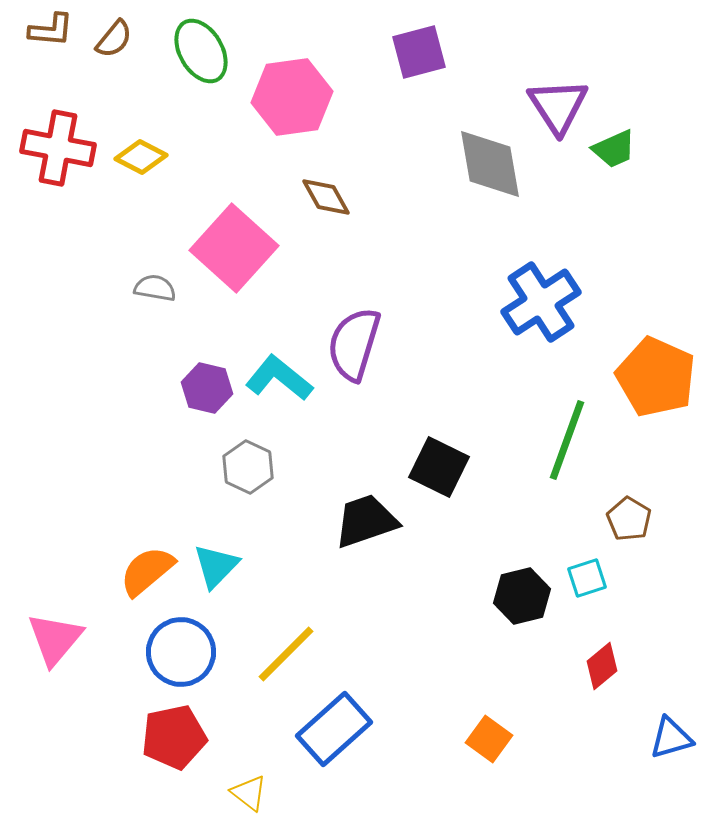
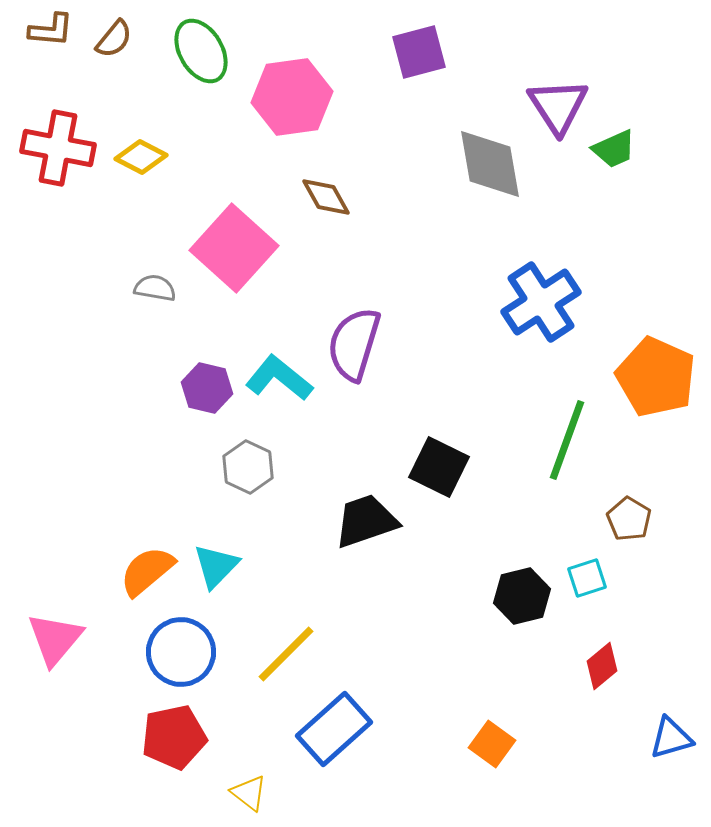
orange square: moved 3 px right, 5 px down
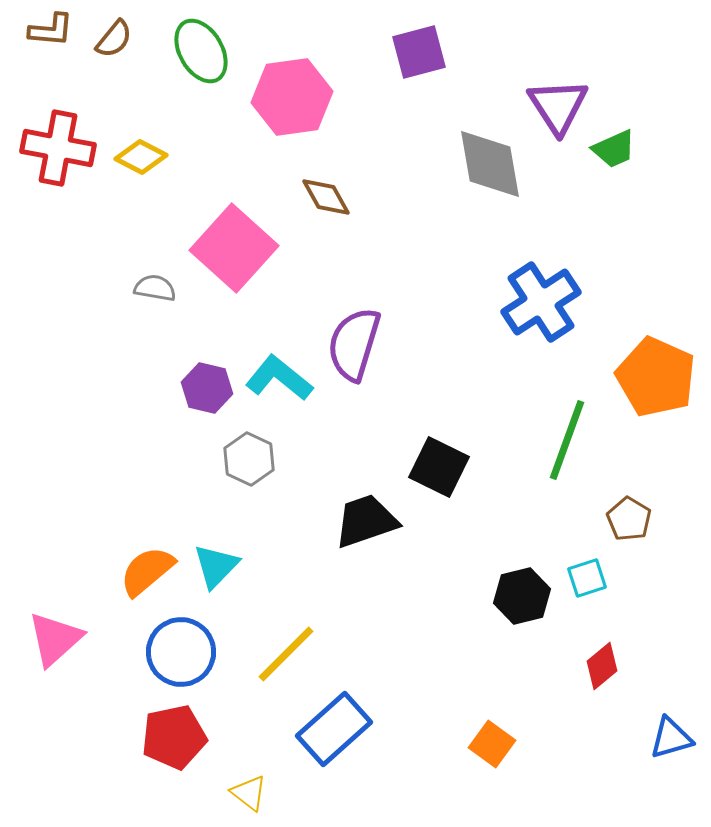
gray hexagon: moved 1 px right, 8 px up
pink triangle: rotated 8 degrees clockwise
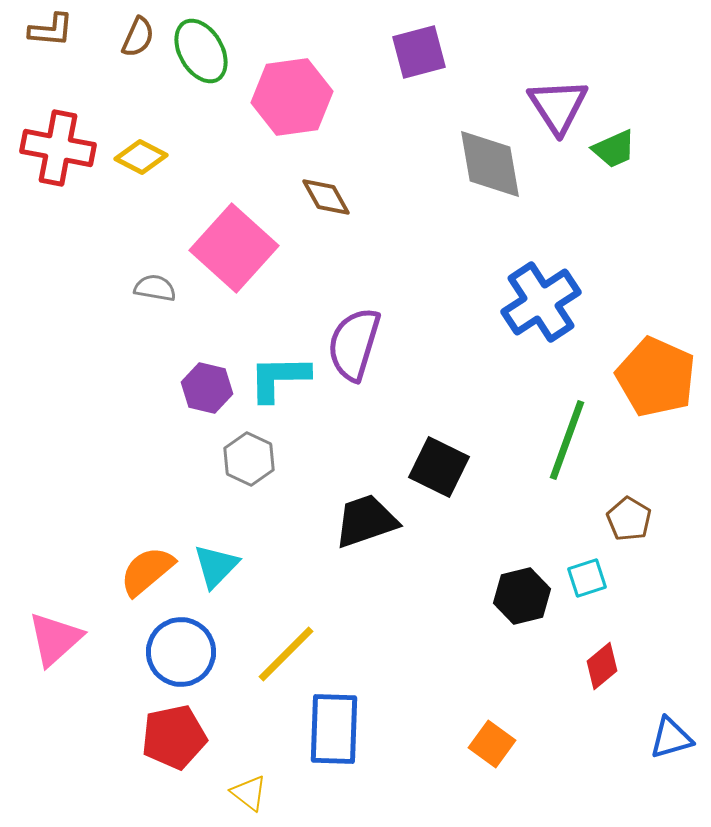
brown semicircle: moved 24 px right, 2 px up; rotated 15 degrees counterclockwise
cyan L-shape: rotated 40 degrees counterclockwise
blue rectangle: rotated 46 degrees counterclockwise
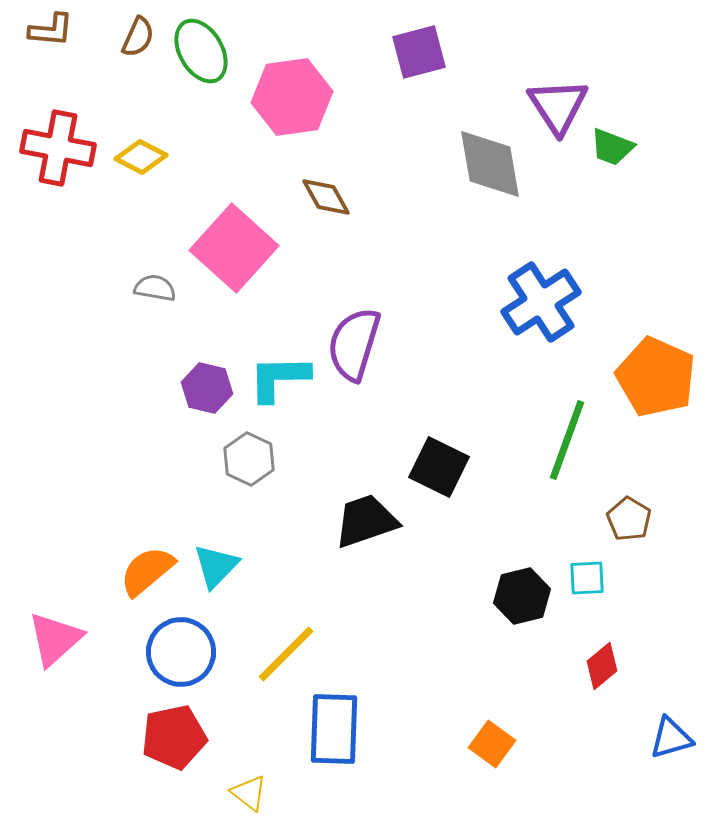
green trapezoid: moved 2 px left, 2 px up; rotated 45 degrees clockwise
cyan square: rotated 15 degrees clockwise
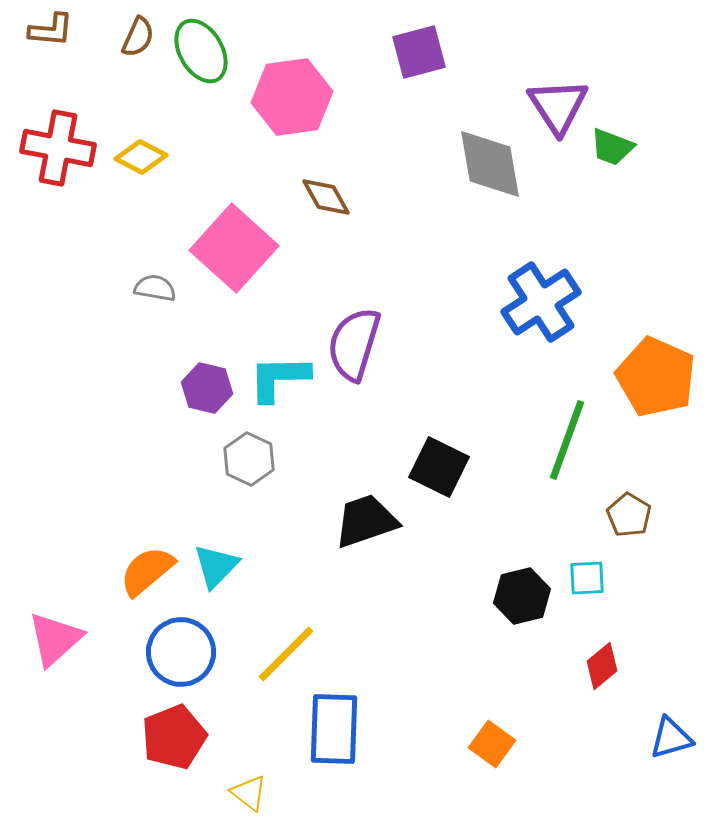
brown pentagon: moved 4 px up
red pentagon: rotated 10 degrees counterclockwise
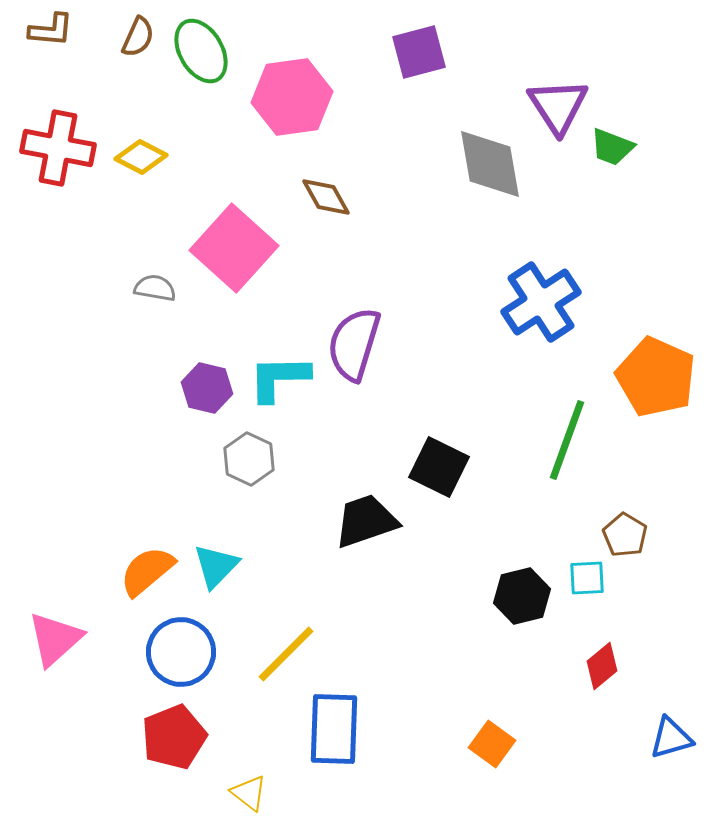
brown pentagon: moved 4 px left, 20 px down
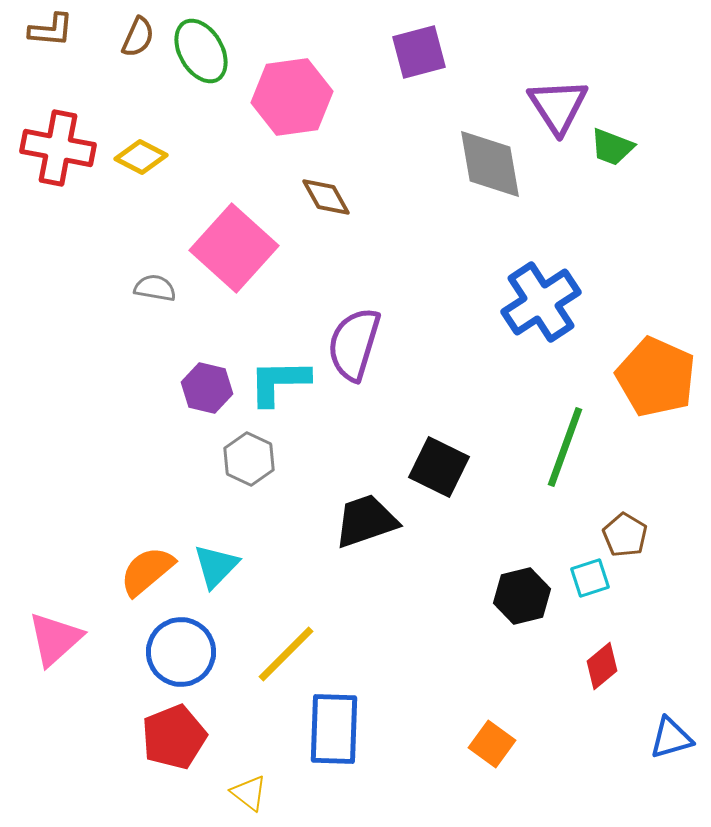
cyan L-shape: moved 4 px down
green line: moved 2 px left, 7 px down
cyan square: moved 3 px right; rotated 15 degrees counterclockwise
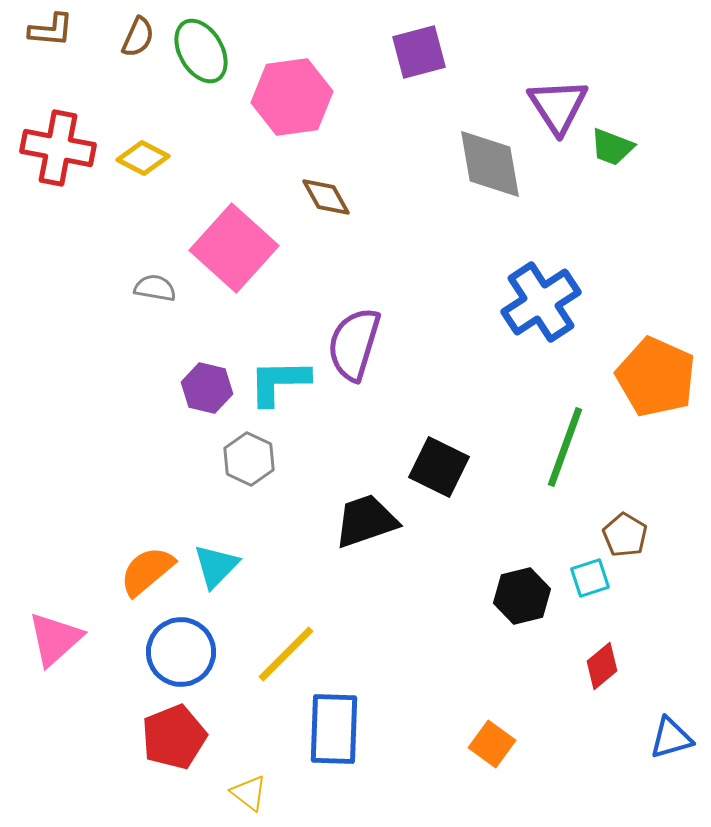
yellow diamond: moved 2 px right, 1 px down
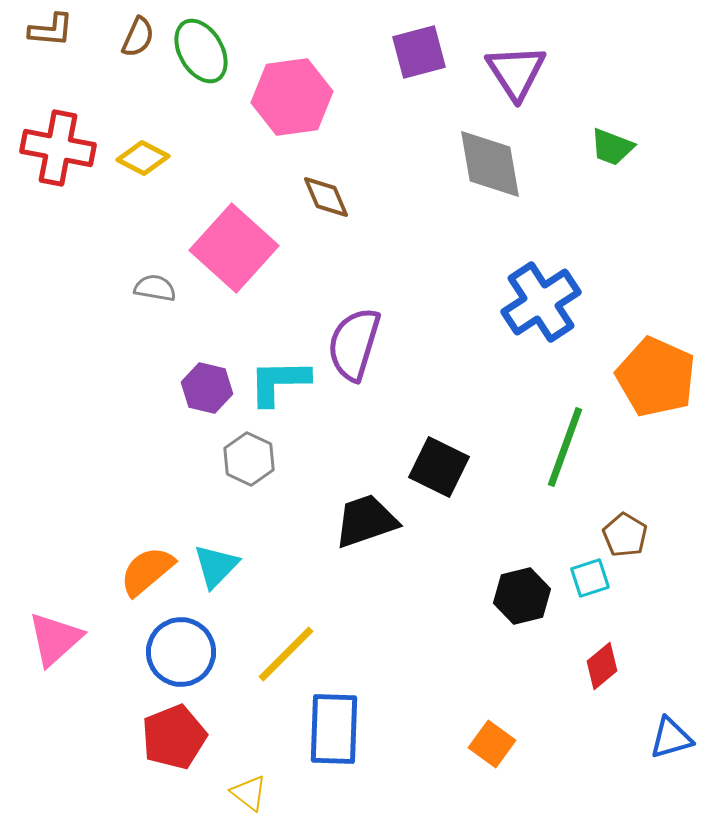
purple triangle: moved 42 px left, 34 px up
brown diamond: rotated 6 degrees clockwise
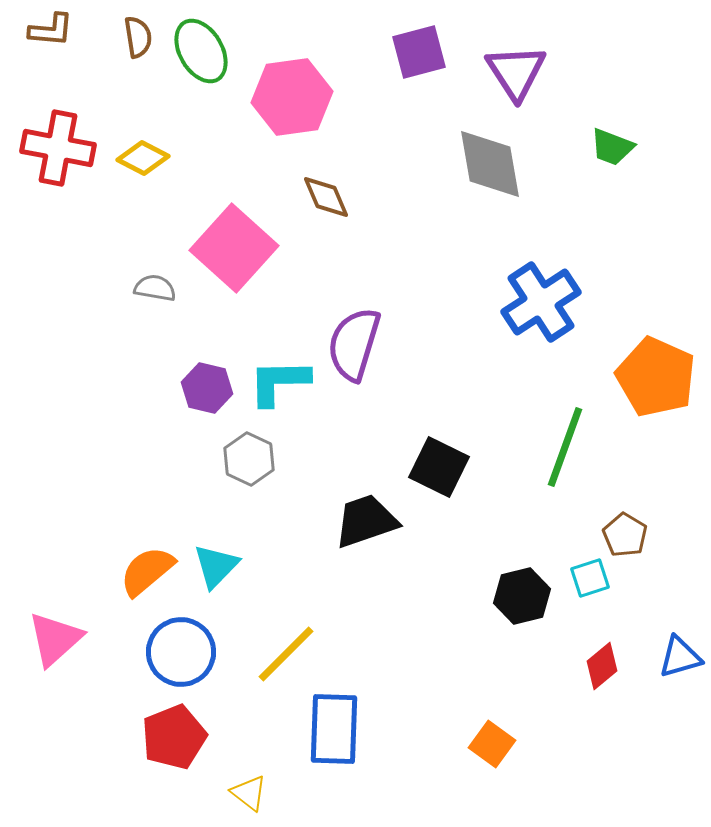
brown semicircle: rotated 33 degrees counterclockwise
blue triangle: moved 9 px right, 81 px up
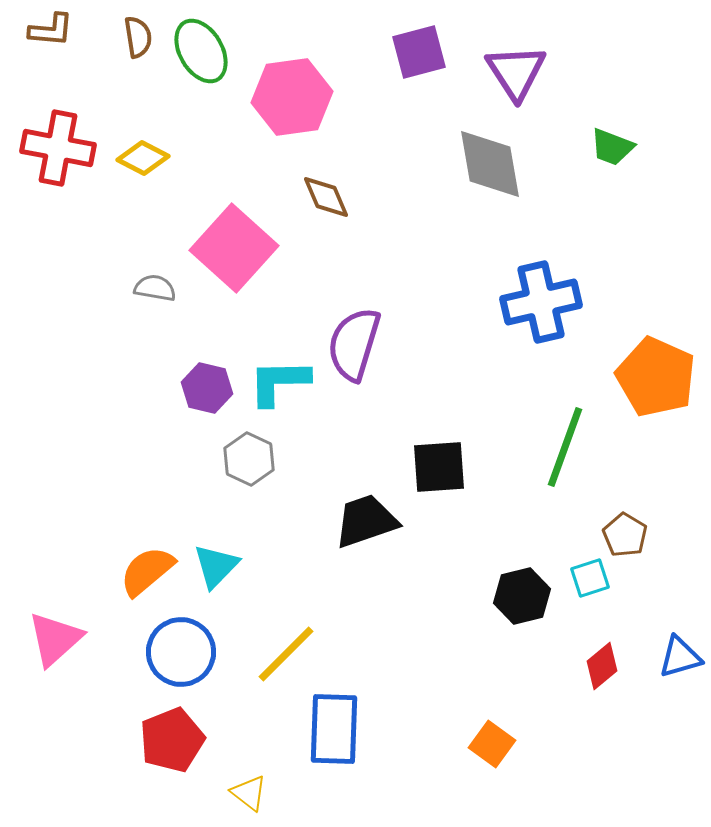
blue cross: rotated 20 degrees clockwise
black square: rotated 30 degrees counterclockwise
red pentagon: moved 2 px left, 3 px down
